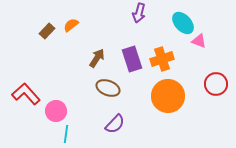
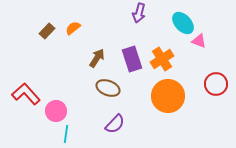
orange semicircle: moved 2 px right, 3 px down
orange cross: rotated 15 degrees counterclockwise
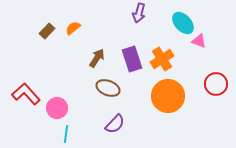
pink circle: moved 1 px right, 3 px up
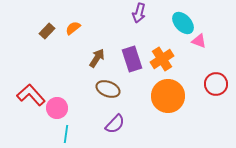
brown ellipse: moved 1 px down
red L-shape: moved 5 px right, 1 px down
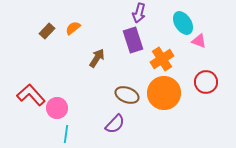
cyan ellipse: rotated 10 degrees clockwise
purple rectangle: moved 1 px right, 19 px up
red circle: moved 10 px left, 2 px up
brown ellipse: moved 19 px right, 6 px down
orange circle: moved 4 px left, 3 px up
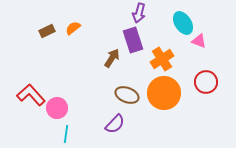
brown rectangle: rotated 21 degrees clockwise
brown arrow: moved 15 px right
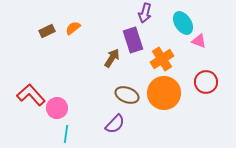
purple arrow: moved 6 px right
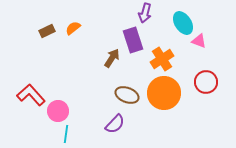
pink circle: moved 1 px right, 3 px down
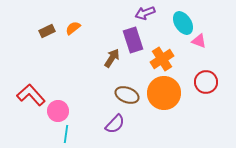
purple arrow: rotated 54 degrees clockwise
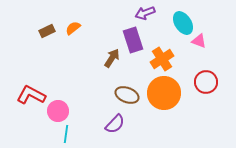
red L-shape: rotated 20 degrees counterclockwise
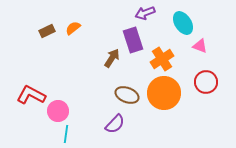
pink triangle: moved 1 px right, 5 px down
